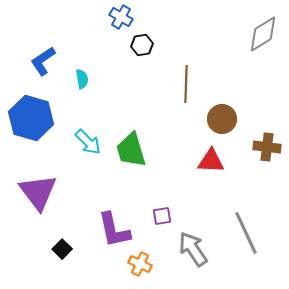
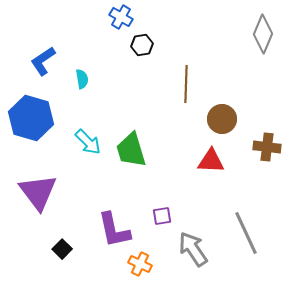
gray diamond: rotated 36 degrees counterclockwise
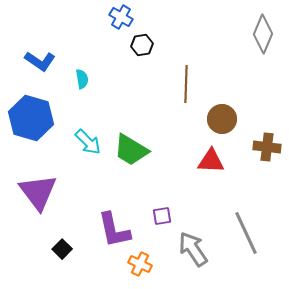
blue L-shape: moved 3 px left; rotated 112 degrees counterclockwise
green trapezoid: rotated 42 degrees counterclockwise
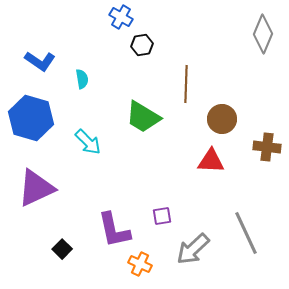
green trapezoid: moved 12 px right, 33 px up
purple triangle: moved 2 px left, 4 px up; rotated 42 degrees clockwise
gray arrow: rotated 99 degrees counterclockwise
